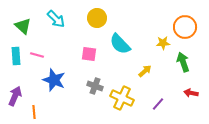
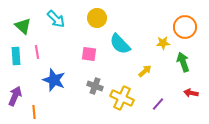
pink line: moved 3 px up; rotated 64 degrees clockwise
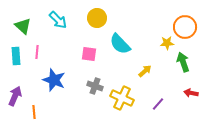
cyan arrow: moved 2 px right, 1 px down
yellow star: moved 4 px right
pink line: rotated 16 degrees clockwise
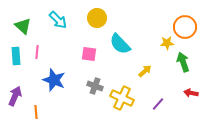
orange line: moved 2 px right
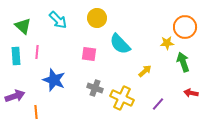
gray cross: moved 2 px down
purple arrow: rotated 48 degrees clockwise
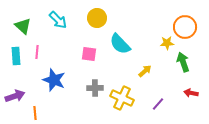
gray cross: rotated 21 degrees counterclockwise
orange line: moved 1 px left, 1 px down
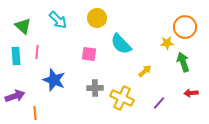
cyan semicircle: moved 1 px right
red arrow: rotated 16 degrees counterclockwise
purple line: moved 1 px right, 1 px up
